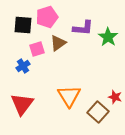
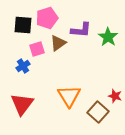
pink pentagon: moved 1 px down
purple L-shape: moved 2 px left, 2 px down
red star: moved 1 px up
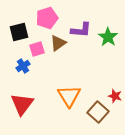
black square: moved 4 px left, 7 px down; rotated 18 degrees counterclockwise
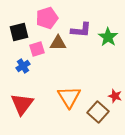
brown triangle: rotated 36 degrees clockwise
orange triangle: moved 1 px down
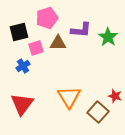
pink square: moved 1 px left, 1 px up
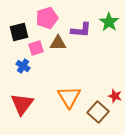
green star: moved 1 px right, 15 px up
blue cross: rotated 24 degrees counterclockwise
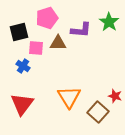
pink square: rotated 21 degrees clockwise
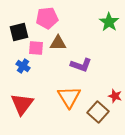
pink pentagon: rotated 10 degrees clockwise
purple L-shape: moved 35 px down; rotated 15 degrees clockwise
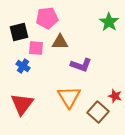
brown triangle: moved 2 px right, 1 px up
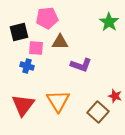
blue cross: moved 4 px right; rotated 16 degrees counterclockwise
orange triangle: moved 11 px left, 4 px down
red triangle: moved 1 px right, 1 px down
